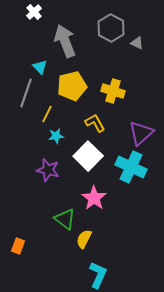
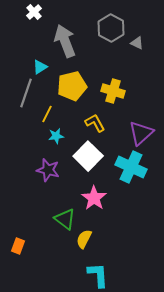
cyan triangle: rotated 42 degrees clockwise
cyan L-shape: rotated 28 degrees counterclockwise
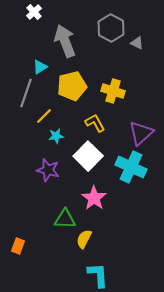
yellow line: moved 3 px left, 2 px down; rotated 18 degrees clockwise
green triangle: rotated 35 degrees counterclockwise
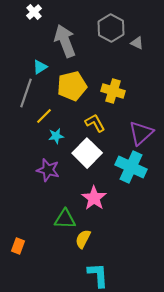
white square: moved 1 px left, 3 px up
yellow semicircle: moved 1 px left
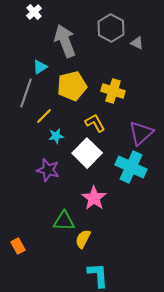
green triangle: moved 1 px left, 2 px down
orange rectangle: rotated 49 degrees counterclockwise
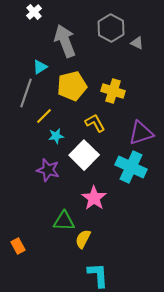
purple triangle: rotated 24 degrees clockwise
white square: moved 3 px left, 2 px down
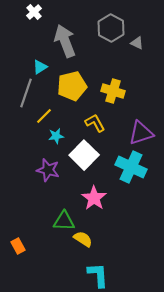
yellow semicircle: rotated 96 degrees clockwise
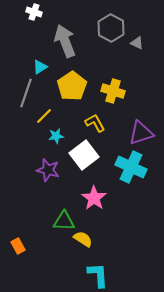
white cross: rotated 28 degrees counterclockwise
yellow pentagon: rotated 20 degrees counterclockwise
white square: rotated 8 degrees clockwise
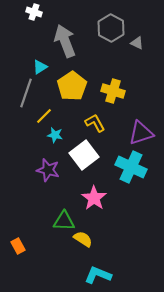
cyan star: moved 1 px left, 1 px up; rotated 21 degrees clockwise
cyan L-shape: rotated 64 degrees counterclockwise
